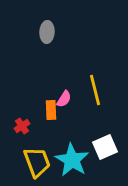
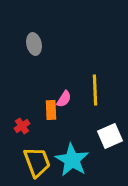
gray ellipse: moved 13 px left, 12 px down; rotated 15 degrees counterclockwise
yellow line: rotated 12 degrees clockwise
white square: moved 5 px right, 11 px up
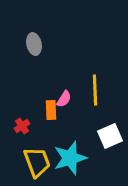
cyan star: moved 2 px left, 2 px up; rotated 24 degrees clockwise
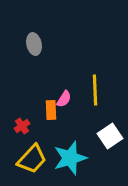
white square: rotated 10 degrees counterclockwise
yellow trapezoid: moved 5 px left, 3 px up; rotated 64 degrees clockwise
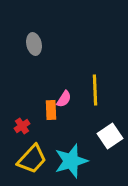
cyan star: moved 1 px right, 3 px down
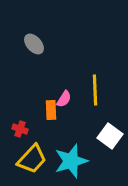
gray ellipse: rotated 30 degrees counterclockwise
red cross: moved 2 px left, 3 px down; rotated 35 degrees counterclockwise
white square: rotated 20 degrees counterclockwise
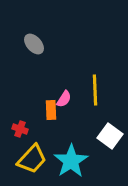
cyan star: rotated 16 degrees counterclockwise
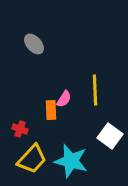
cyan star: rotated 24 degrees counterclockwise
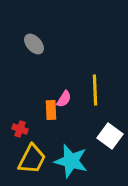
yellow trapezoid: rotated 16 degrees counterclockwise
